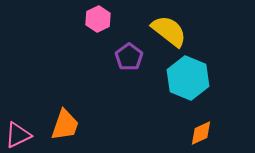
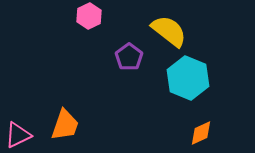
pink hexagon: moved 9 px left, 3 px up
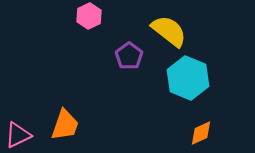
purple pentagon: moved 1 px up
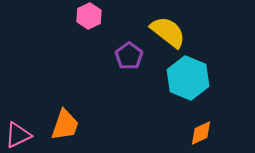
yellow semicircle: moved 1 px left, 1 px down
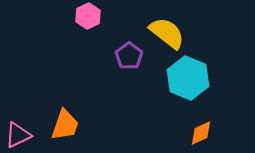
pink hexagon: moved 1 px left
yellow semicircle: moved 1 px left, 1 px down
